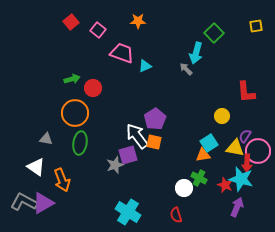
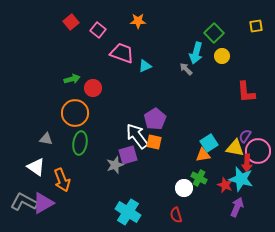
yellow circle: moved 60 px up
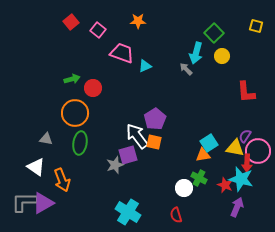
yellow square: rotated 24 degrees clockwise
gray L-shape: rotated 28 degrees counterclockwise
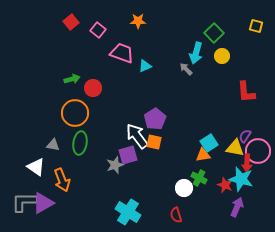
gray triangle: moved 7 px right, 6 px down
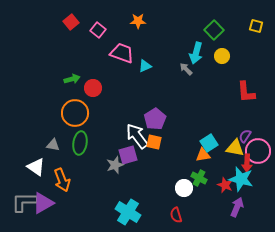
green square: moved 3 px up
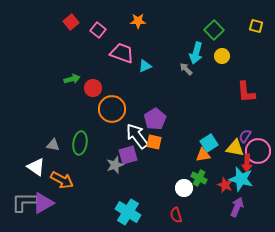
orange circle: moved 37 px right, 4 px up
orange arrow: rotated 40 degrees counterclockwise
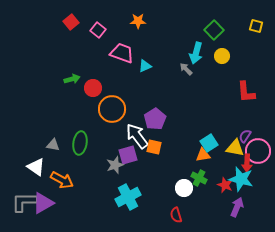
orange square: moved 5 px down
cyan cross: moved 15 px up; rotated 30 degrees clockwise
